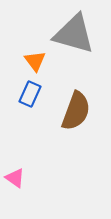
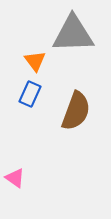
gray triangle: moved 1 px left; rotated 18 degrees counterclockwise
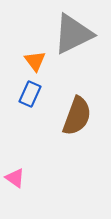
gray triangle: rotated 24 degrees counterclockwise
brown semicircle: moved 1 px right, 5 px down
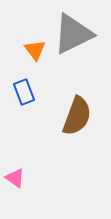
orange triangle: moved 11 px up
blue rectangle: moved 6 px left, 2 px up; rotated 45 degrees counterclockwise
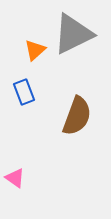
orange triangle: rotated 25 degrees clockwise
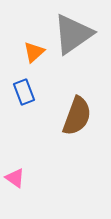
gray triangle: rotated 9 degrees counterclockwise
orange triangle: moved 1 px left, 2 px down
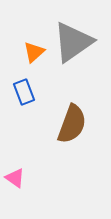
gray triangle: moved 8 px down
brown semicircle: moved 5 px left, 8 px down
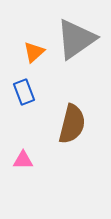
gray triangle: moved 3 px right, 3 px up
brown semicircle: rotated 6 degrees counterclockwise
pink triangle: moved 8 px right, 18 px up; rotated 35 degrees counterclockwise
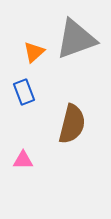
gray triangle: rotated 15 degrees clockwise
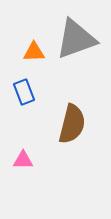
orange triangle: rotated 40 degrees clockwise
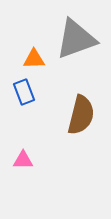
orange triangle: moved 7 px down
brown semicircle: moved 9 px right, 9 px up
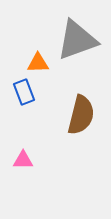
gray triangle: moved 1 px right, 1 px down
orange triangle: moved 4 px right, 4 px down
